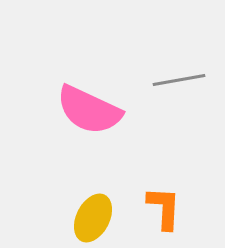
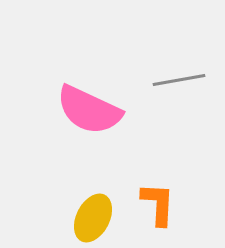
orange L-shape: moved 6 px left, 4 px up
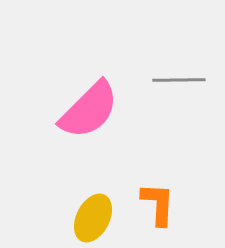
gray line: rotated 9 degrees clockwise
pink semicircle: rotated 70 degrees counterclockwise
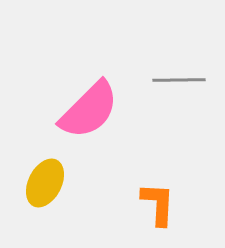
yellow ellipse: moved 48 px left, 35 px up
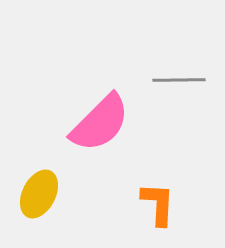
pink semicircle: moved 11 px right, 13 px down
yellow ellipse: moved 6 px left, 11 px down
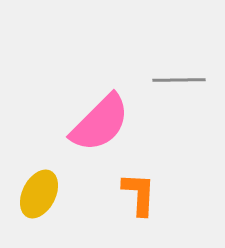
orange L-shape: moved 19 px left, 10 px up
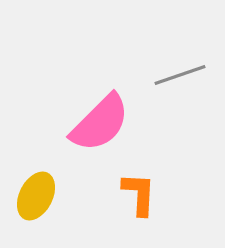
gray line: moved 1 px right, 5 px up; rotated 18 degrees counterclockwise
yellow ellipse: moved 3 px left, 2 px down
